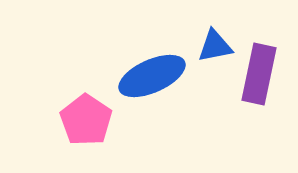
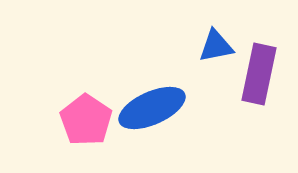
blue triangle: moved 1 px right
blue ellipse: moved 32 px down
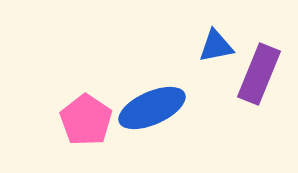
purple rectangle: rotated 10 degrees clockwise
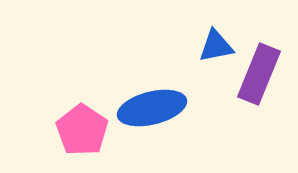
blue ellipse: rotated 10 degrees clockwise
pink pentagon: moved 4 px left, 10 px down
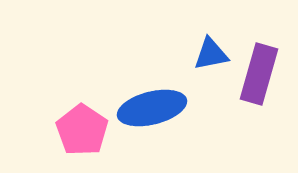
blue triangle: moved 5 px left, 8 px down
purple rectangle: rotated 6 degrees counterclockwise
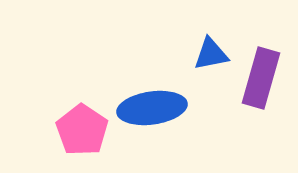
purple rectangle: moved 2 px right, 4 px down
blue ellipse: rotated 6 degrees clockwise
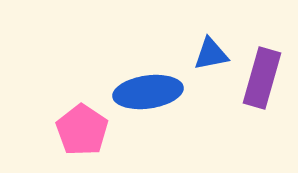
purple rectangle: moved 1 px right
blue ellipse: moved 4 px left, 16 px up
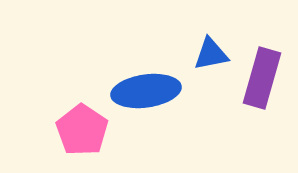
blue ellipse: moved 2 px left, 1 px up
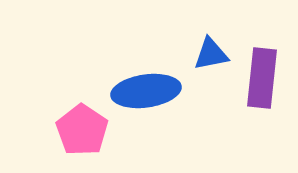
purple rectangle: rotated 10 degrees counterclockwise
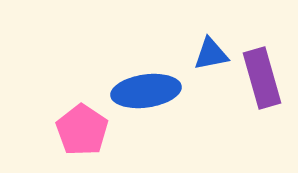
purple rectangle: rotated 22 degrees counterclockwise
